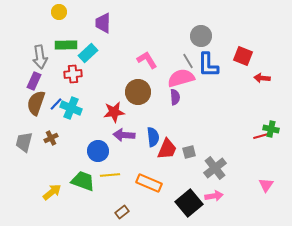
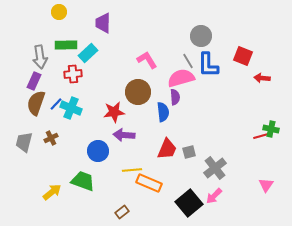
blue semicircle: moved 10 px right, 25 px up
yellow line: moved 22 px right, 5 px up
pink arrow: rotated 144 degrees clockwise
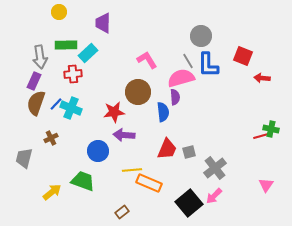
gray trapezoid: moved 16 px down
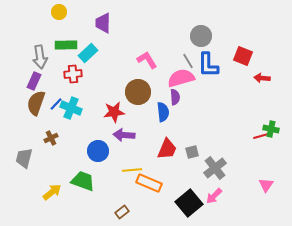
gray square: moved 3 px right
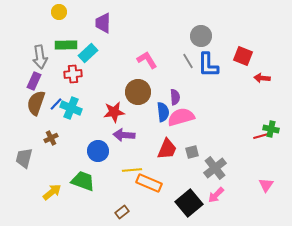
pink semicircle: moved 39 px down
pink arrow: moved 2 px right, 1 px up
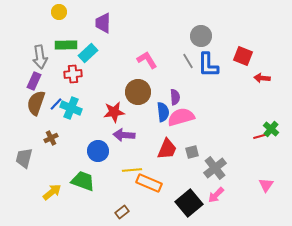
green cross: rotated 28 degrees clockwise
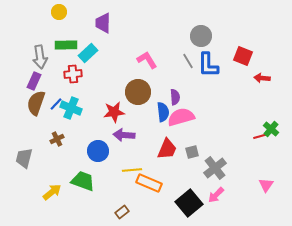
brown cross: moved 6 px right, 1 px down
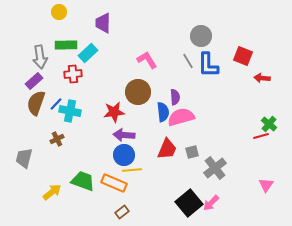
purple rectangle: rotated 24 degrees clockwise
cyan cross: moved 1 px left, 3 px down; rotated 10 degrees counterclockwise
green cross: moved 2 px left, 5 px up
blue circle: moved 26 px right, 4 px down
orange rectangle: moved 35 px left
pink arrow: moved 5 px left, 8 px down
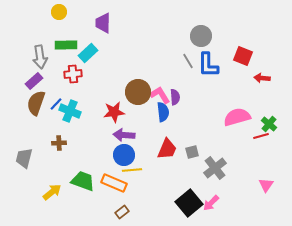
pink L-shape: moved 13 px right, 35 px down
cyan cross: rotated 10 degrees clockwise
pink semicircle: moved 56 px right
brown cross: moved 2 px right, 4 px down; rotated 24 degrees clockwise
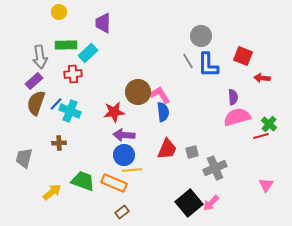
purple semicircle: moved 58 px right
gray cross: rotated 15 degrees clockwise
